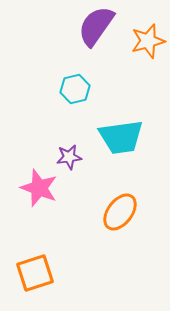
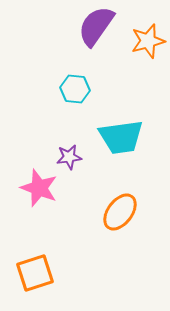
cyan hexagon: rotated 20 degrees clockwise
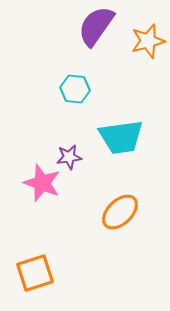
pink star: moved 3 px right, 5 px up
orange ellipse: rotated 9 degrees clockwise
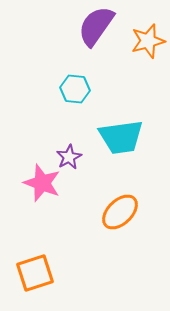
purple star: rotated 20 degrees counterclockwise
